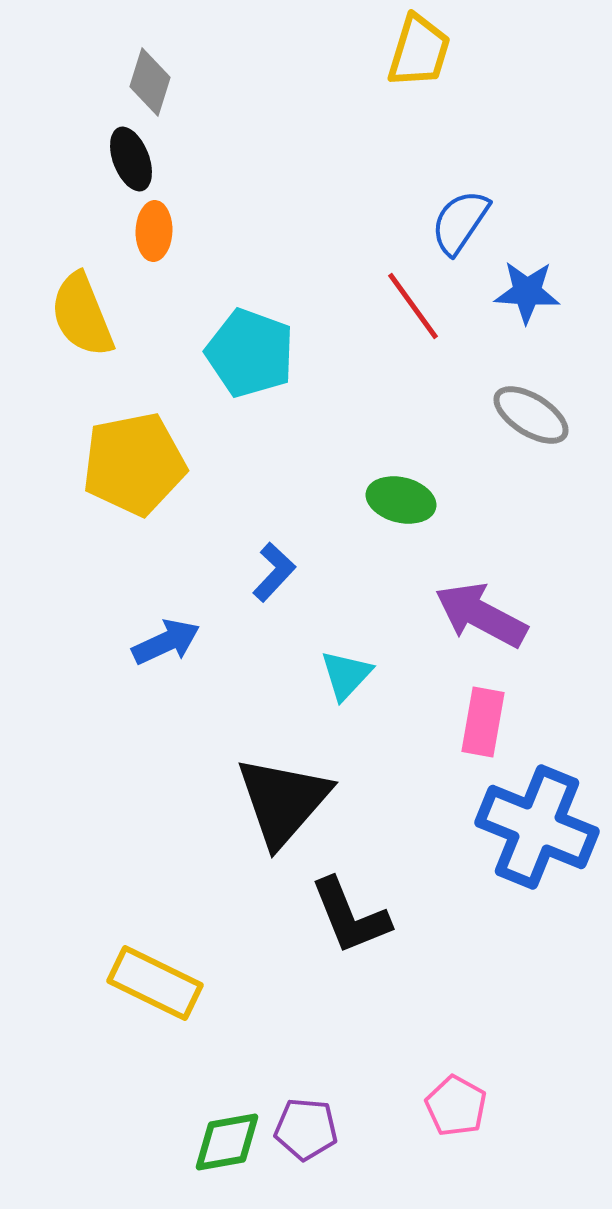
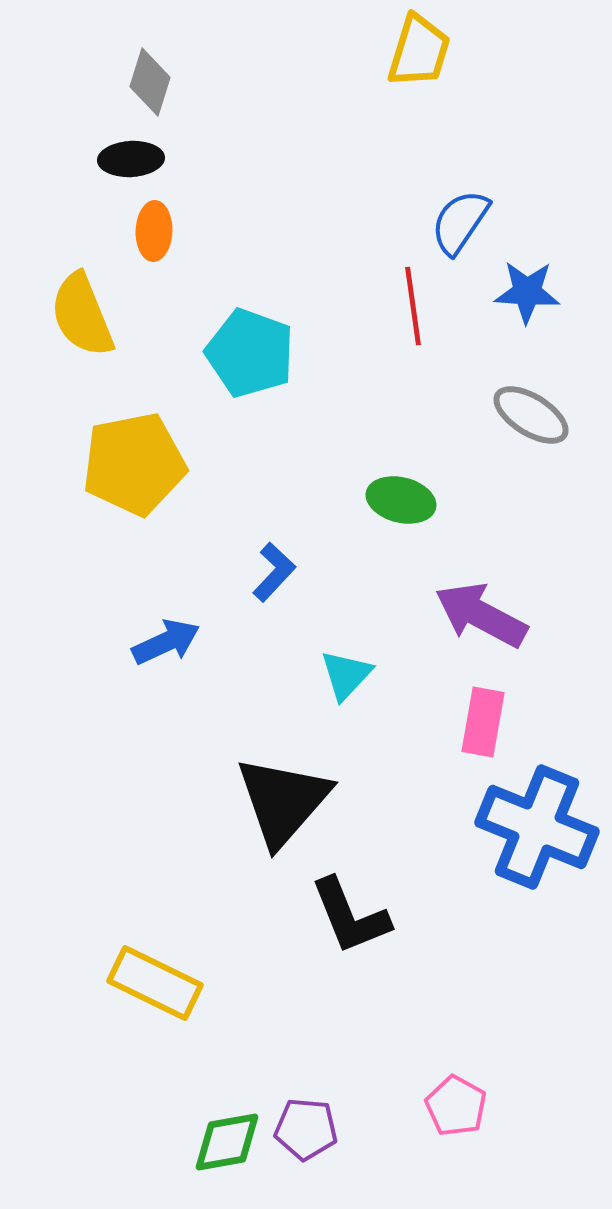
black ellipse: rotated 72 degrees counterclockwise
red line: rotated 28 degrees clockwise
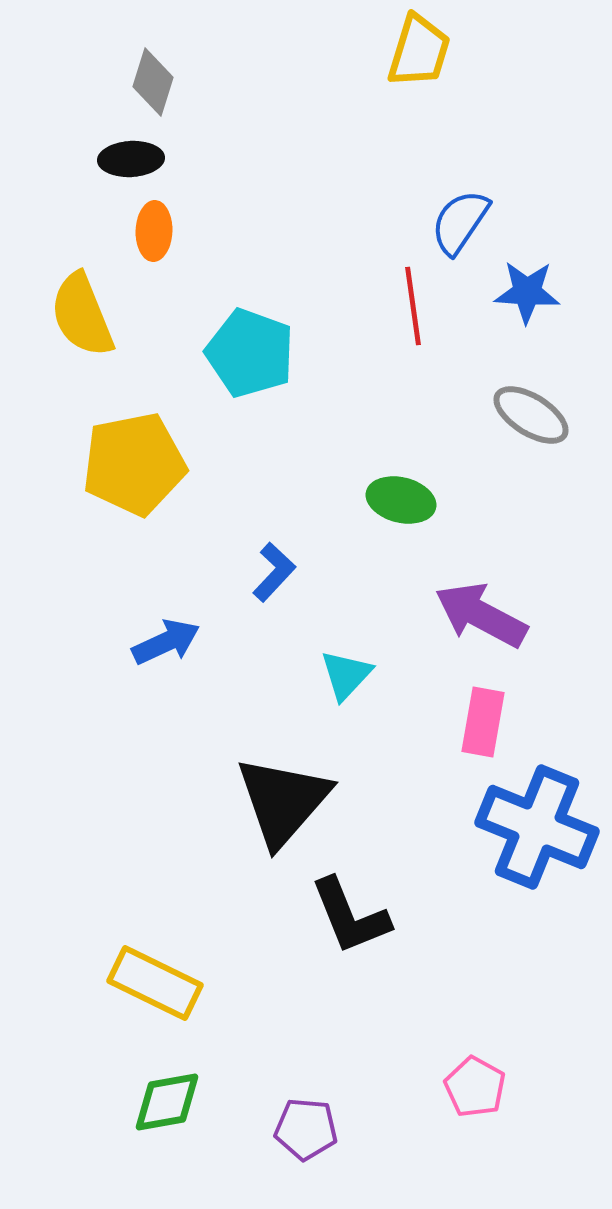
gray diamond: moved 3 px right
pink pentagon: moved 19 px right, 19 px up
green diamond: moved 60 px left, 40 px up
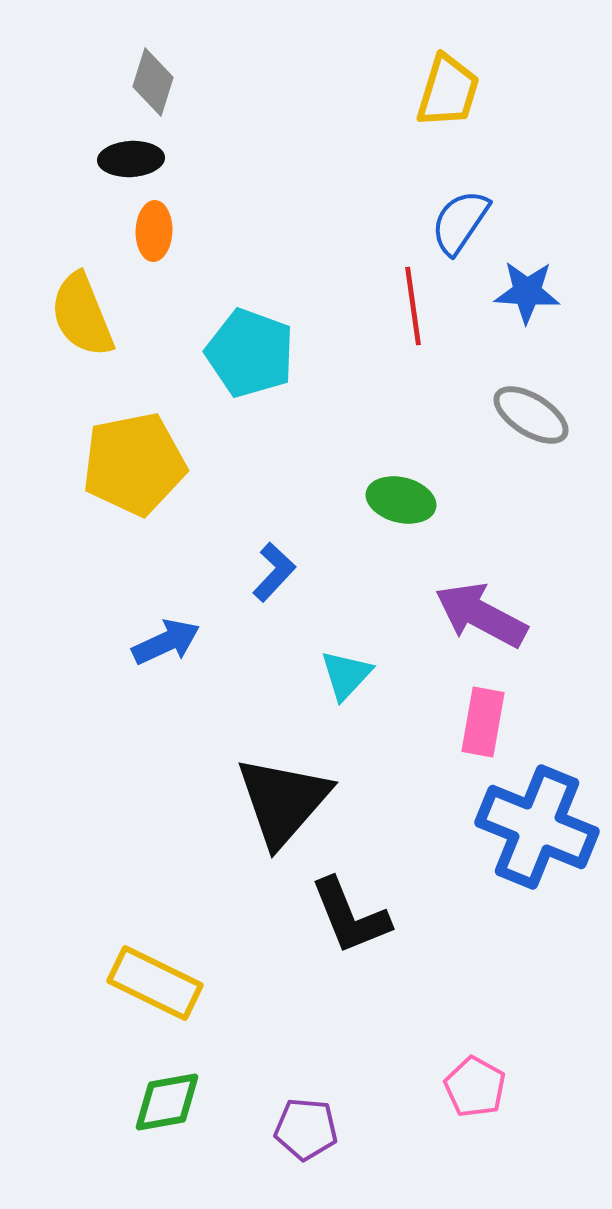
yellow trapezoid: moved 29 px right, 40 px down
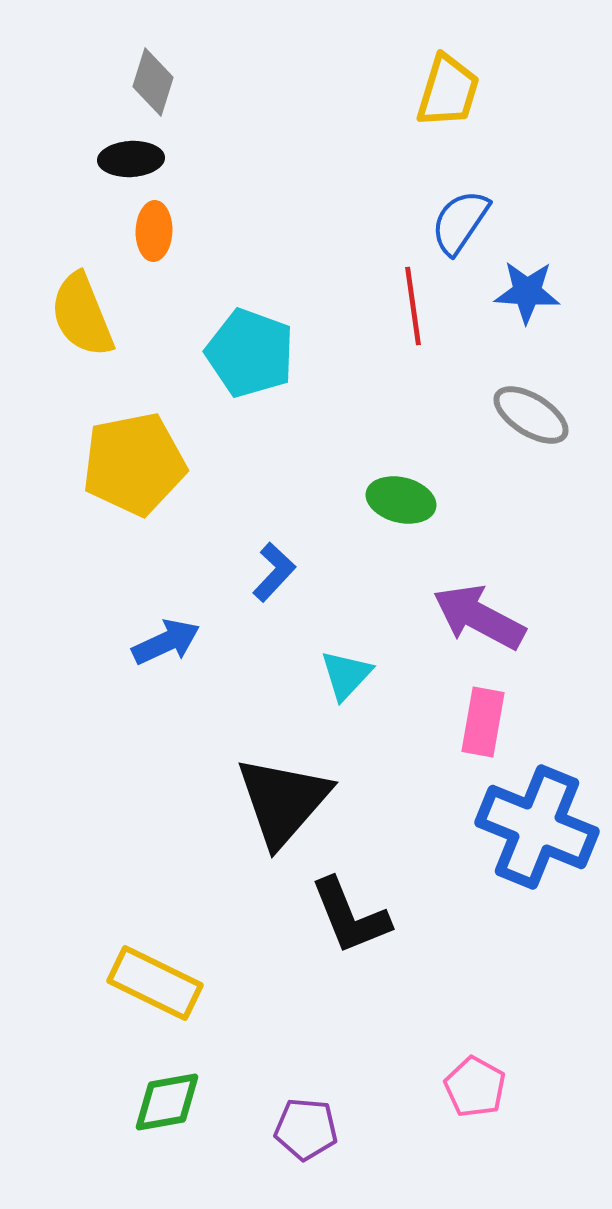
purple arrow: moved 2 px left, 2 px down
